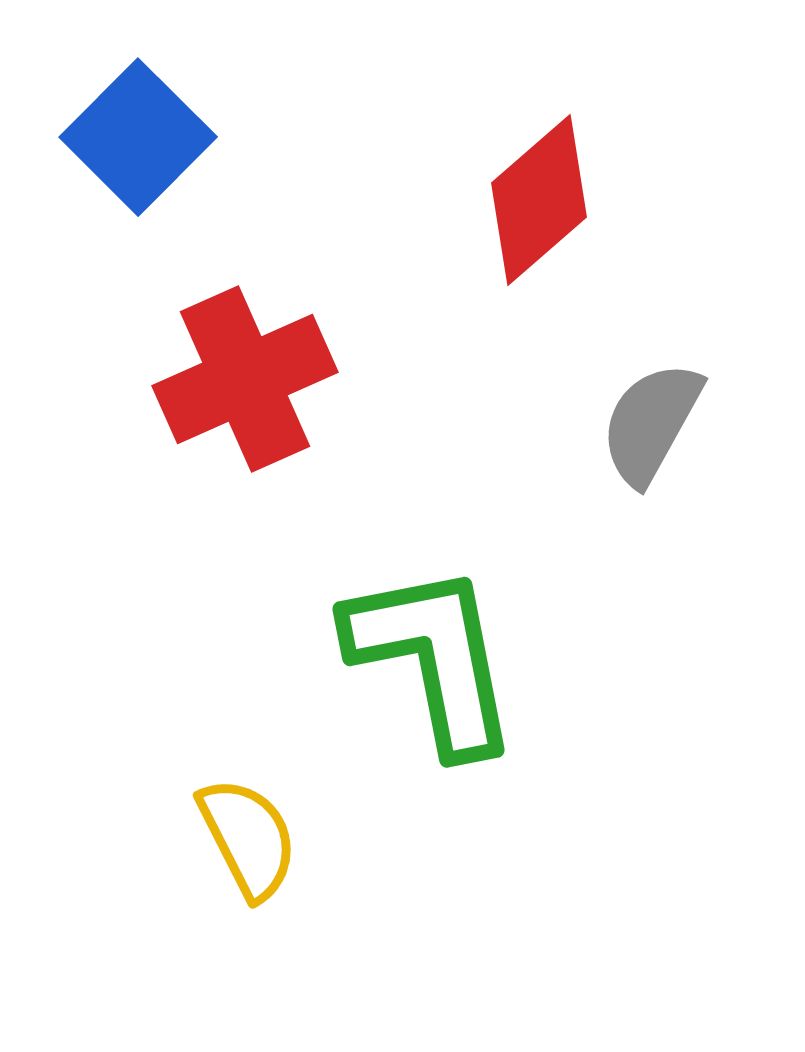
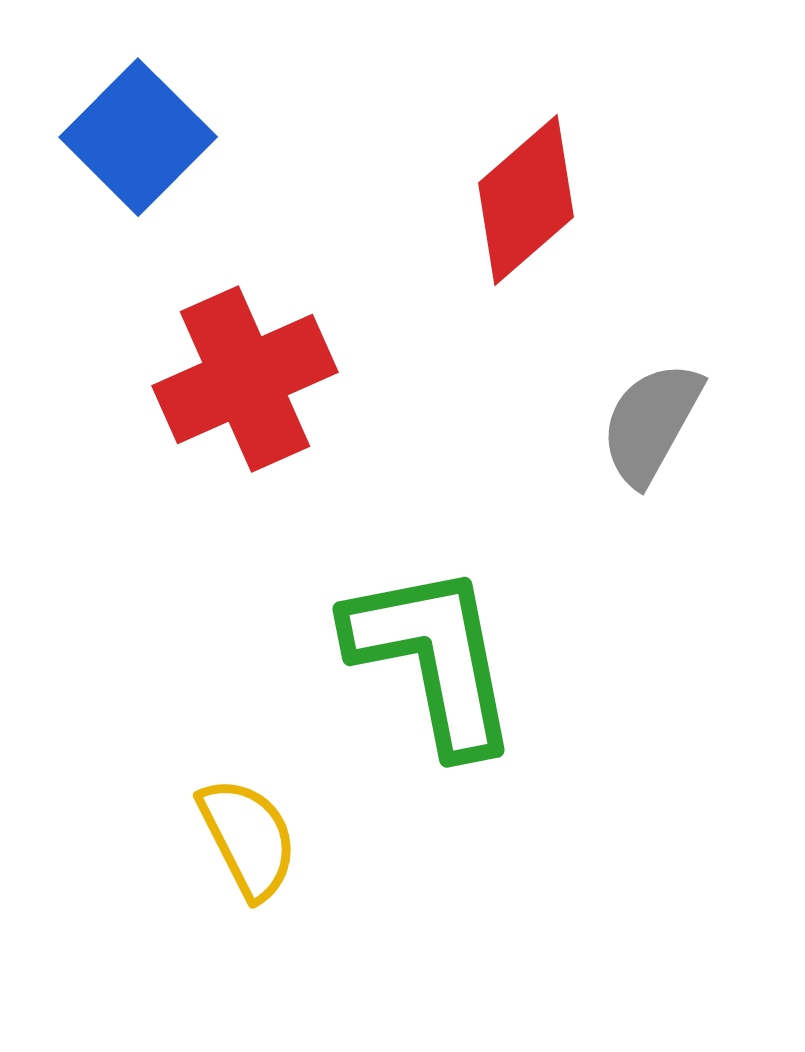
red diamond: moved 13 px left
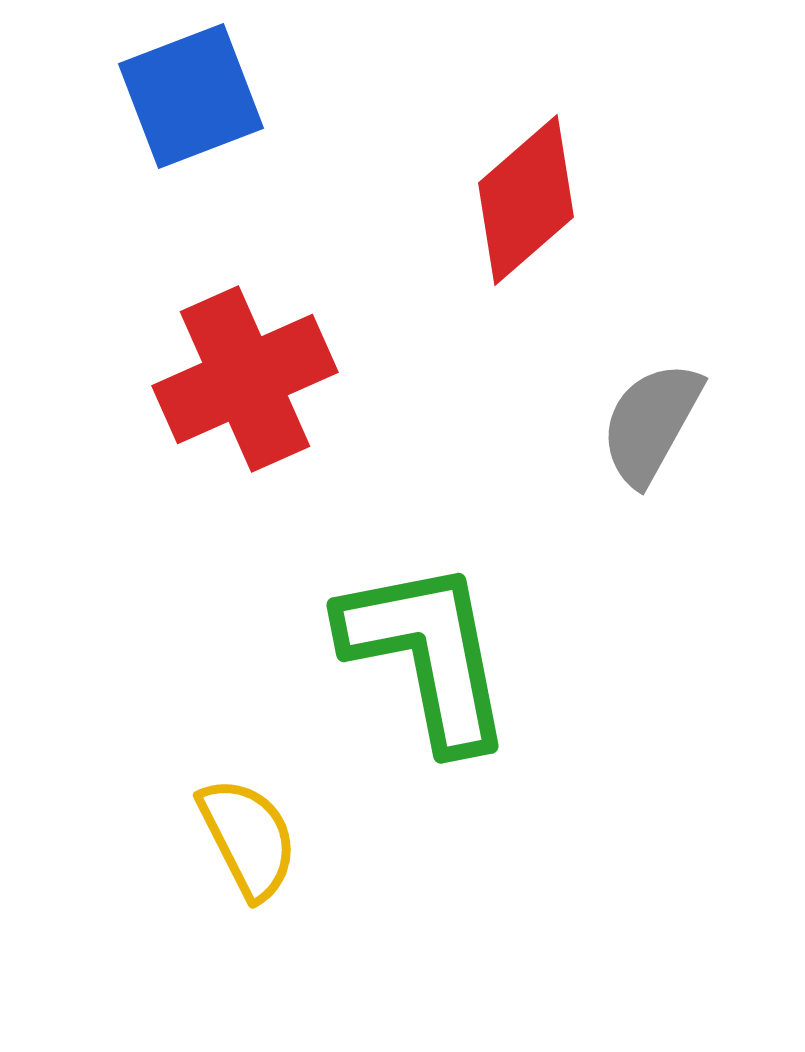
blue square: moved 53 px right, 41 px up; rotated 24 degrees clockwise
green L-shape: moved 6 px left, 4 px up
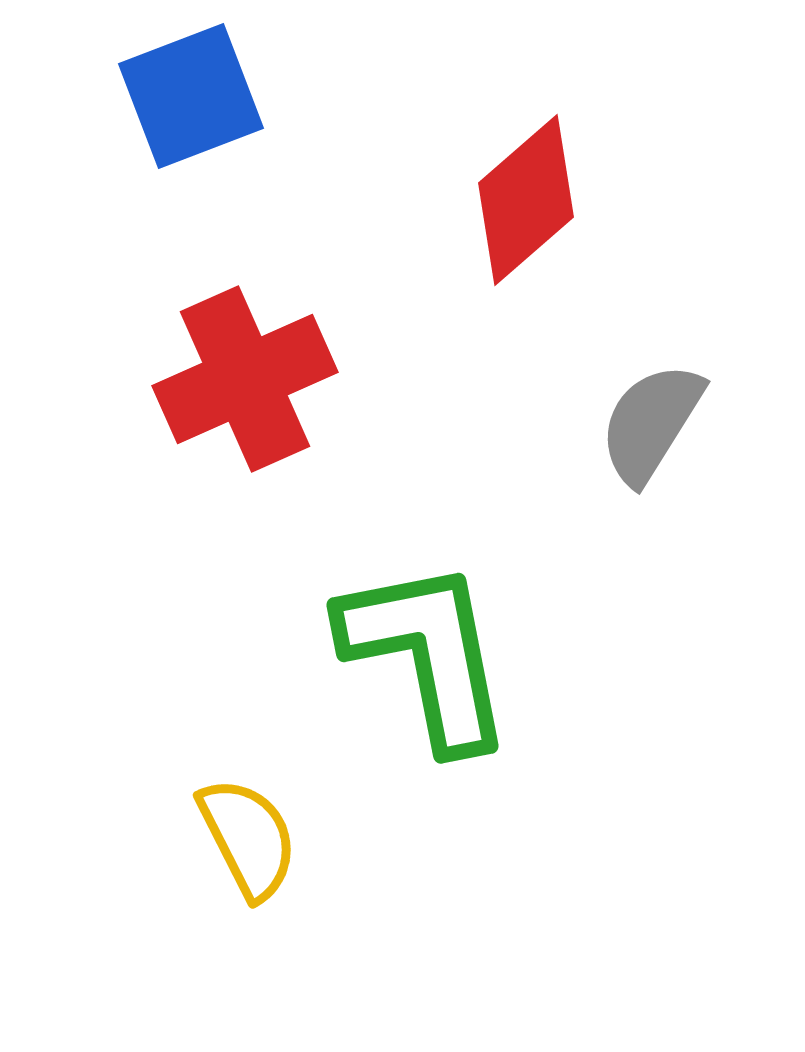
gray semicircle: rotated 3 degrees clockwise
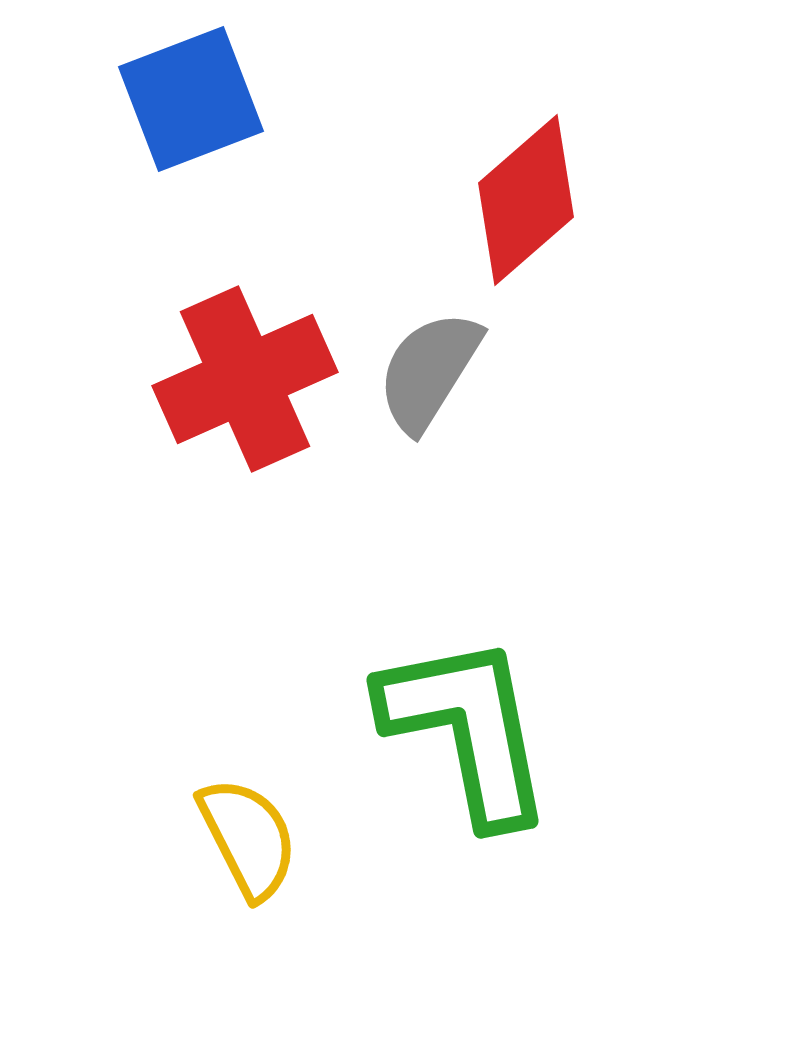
blue square: moved 3 px down
gray semicircle: moved 222 px left, 52 px up
green L-shape: moved 40 px right, 75 px down
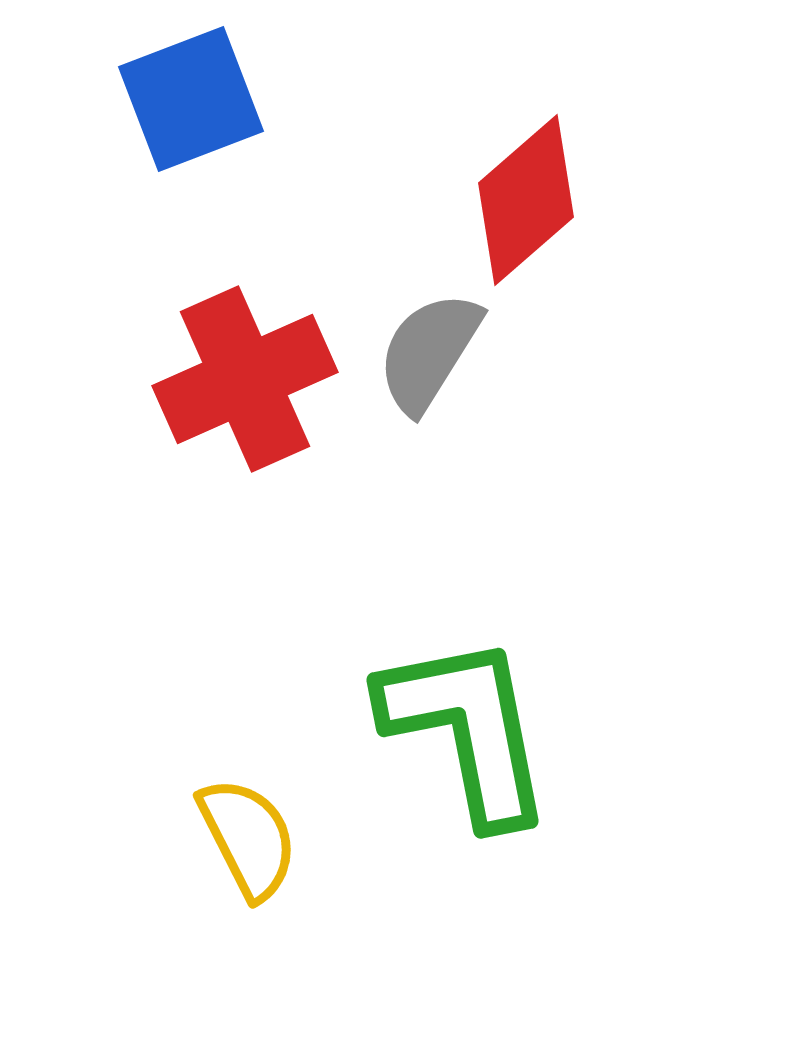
gray semicircle: moved 19 px up
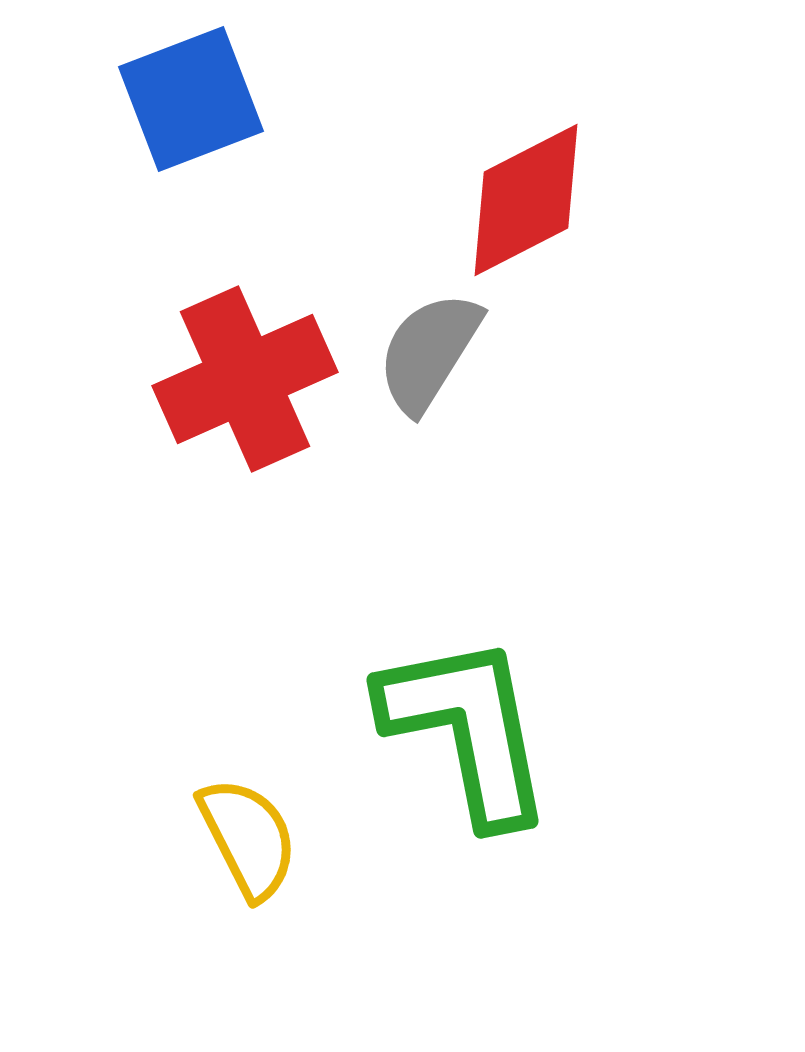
red diamond: rotated 14 degrees clockwise
